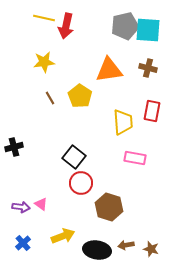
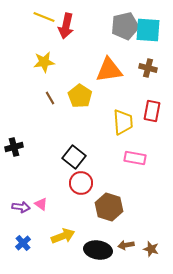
yellow line: moved 1 px up; rotated 10 degrees clockwise
black ellipse: moved 1 px right
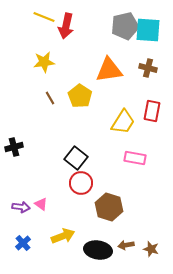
yellow trapezoid: rotated 36 degrees clockwise
black square: moved 2 px right, 1 px down
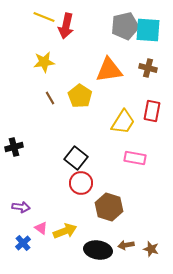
pink triangle: moved 24 px down
yellow arrow: moved 2 px right, 5 px up
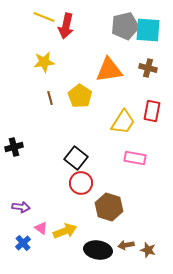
brown line: rotated 16 degrees clockwise
brown star: moved 3 px left, 1 px down
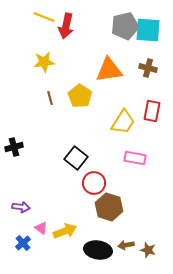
red circle: moved 13 px right
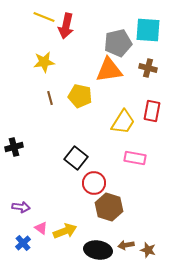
gray pentagon: moved 7 px left, 17 px down
yellow pentagon: rotated 20 degrees counterclockwise
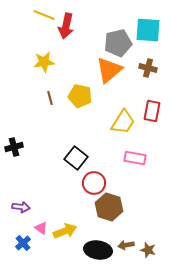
yellow line: moved 2 px up
orange triangle: rotated 32 degrees counterclockwise
